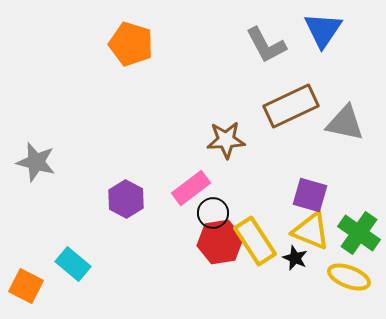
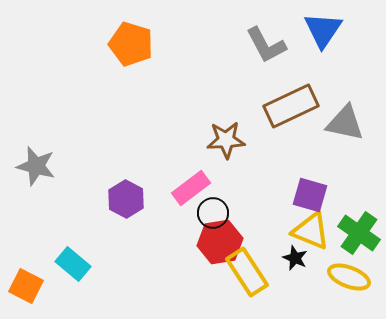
gray star: moved 4 px down
yellow rectangle: moved 8 px left, 31 px down
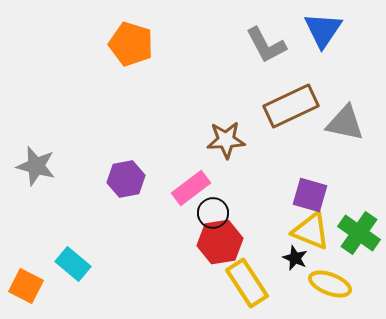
purple hexagon: moved 20 px up; rotated 21 degrees clockwise
yellow rectangle: moved 11 px down
yellow ellipse: moved 19 px left, 7 px down
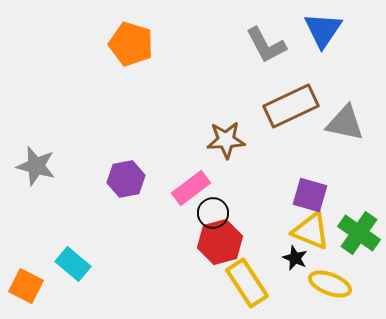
red hexagon: rotated 6 degrees counterclockwise
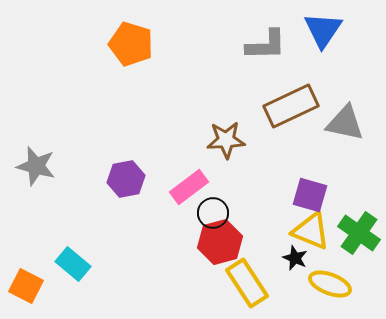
gray L-shape: rotated 63 degrees counterclockwise
pink rectangle: moved 2 px left, 1 px up
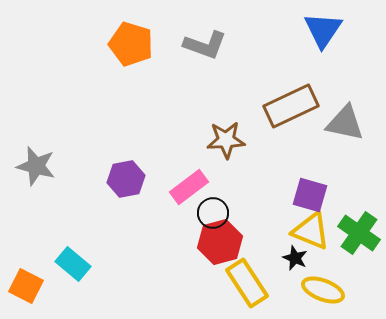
gray L-shape: moved 61 px left; rotated 21 degrees clockwise
yellow ellipse: moved 7 px left, 6 px down
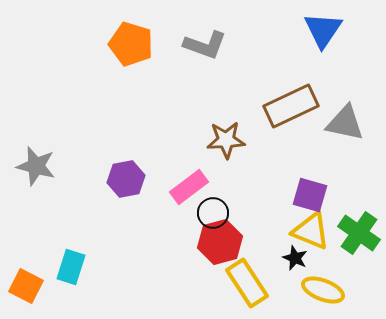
cyan rectangle: moved 2 px left, 3 px down; rotated 68 degrees clockwise
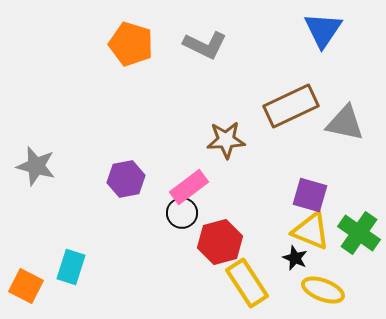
gray L-shape: rotated 6 degrees clockwise
black circle: moved 31 px left
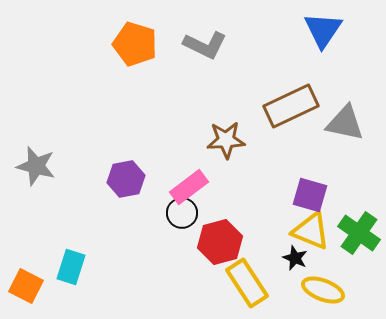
orange pentagon: moved 4 px right
